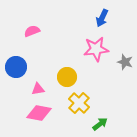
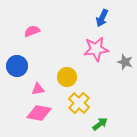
blue circle: moved 1 px right, 1 px up
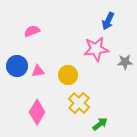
blue arrow: moved 6 px right, 3 px down
gray star: rotated 21 degrees counterclockwise
yellow circle: moved 1 px right, 2 px up
pink triangle: moved 18 px up
pink diamond: moved 2 px left, 1 px up; rotated 70 degrees counterclockwise
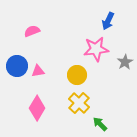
gray star: rotated 28 degrees counterclockwise
yellow circle: moved 9 px right
pink diamond: moved 4 px up
green arrow: rotated 98 degrees counterclockwise
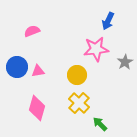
blue circle: moved 1 px down
pink diamond: rotated 15 degrees counterclockwise
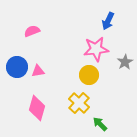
yellow circle: moved 12 px right
